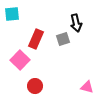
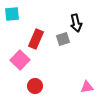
pink triangle: rotated 24 degrees counterclockwise
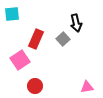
gray square: rotated 24 degrees counterclockwise
pink square: rotated 12 degrees clockwise
